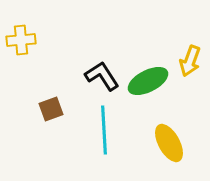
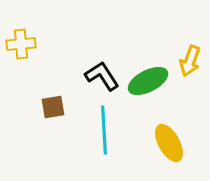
yellow cross: moved 4 px down
brown square: moved 2 px right, 2 px up; rotated 10 degrees clockwise
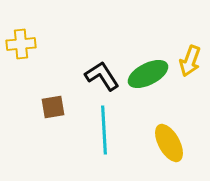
green ellipse: moved 7 px up
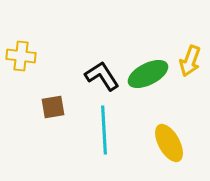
yellow cross: moved 12 px down; rotated 12 degrees clockwise
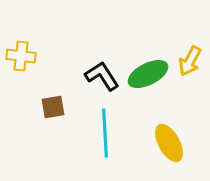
yellow arrow: rotated 8 degrees clockwise
cyan line: moved 1 px right, 3 px down
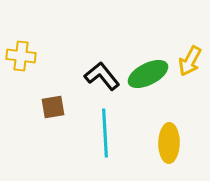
black L-shape: rotated 6 degrees counterclockwise
yellow ellipse: rotated 30 degrees clockwise
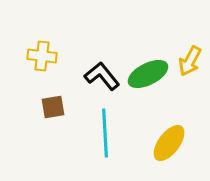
yellow cross: moved 21 px right
yellow ellipse: rotated 36 degrees clockwise
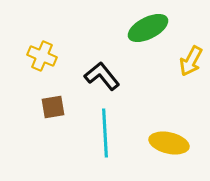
yellow cross: rotated 16 degrees clockwise
yellow arrow: moved 1 px right
green ellipse: moved 46 px up
yellow ellipse: rotated 66 degrees clockwise
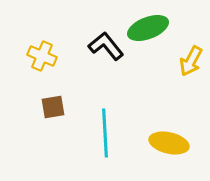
green ellipse: rotated 6 degrees clockwise
black L-shape: moved 4 px right, 30 px up
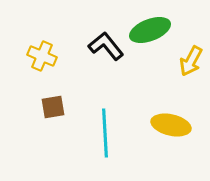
green ellipse: moved 2 px right, 2 px down
yellow ellipse: moved 2 px right, 18 px up
